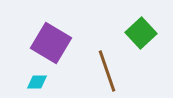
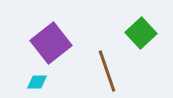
purple square: rotated 21 degrees clockwise
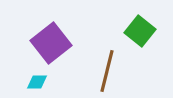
green square: moved 1 px left, 2 px up; rotated 8 degrees counterclockwise
brown line: rotated 33 degrees clockwise
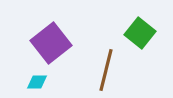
green square: moved 2 px down
brown line: moved 1 px left, 1 px up
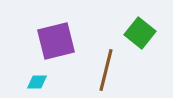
purple square: moved 5 px right, 2 px up; rotated 24 degrees clockwise
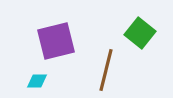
cyan diamond: moved 1 px up
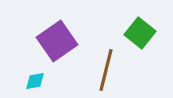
purple square: moved 1 px right; rotated 21 degrees counterclockwise
cyan diamond: moved 2 px left; rotated 10 degrees counterclockwise
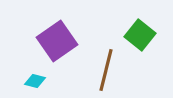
green square: moved 2 px down
cyan diamond: rotated 25 degrees clockwise
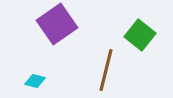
purple square: moved 17 px up
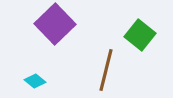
purple square: moved 2 px left; rotated 9 degrees counterclockwise
cyan diamond: rotated 25 degrees clockwise
